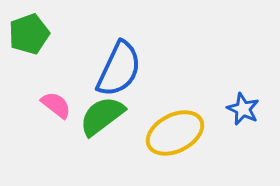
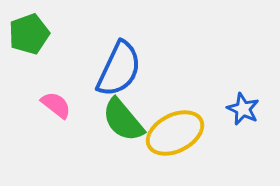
green semicircle: moved 21 px right, 4 px down; rotated 93 degrees counterclockwise
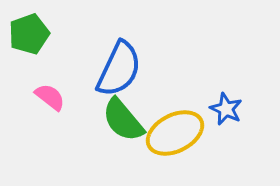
pink semicircle: moved 6 px left, 8 px up
blue star: moved 17 px left
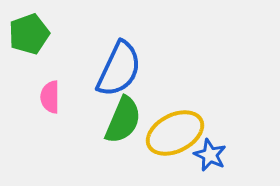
pink semicircle: rotated 128 degrees counterclockwise
blue star: moved 16 px left, 46 px down
green semicircle: rotated 117 degrees counterclockwise
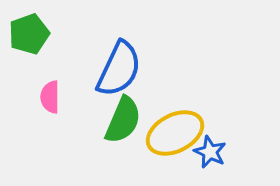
blue star: moved 3 px up
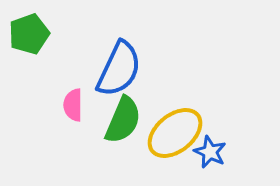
pink semicircle: moved 23 px right, 8 px down
yellow ellipse: rotated 12 degrees counterclockwise
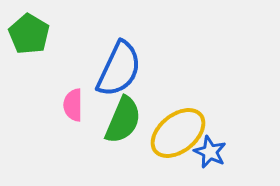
green pentagon: rotated 21 degrees counterclockwise
yellow ellipse: moved 3 px right
